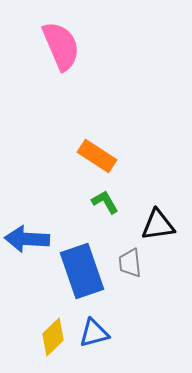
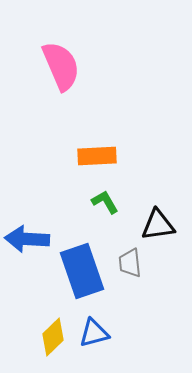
pink semicircle: moved 20 px down
orange rectangle: rotated 36 degrees counterclockwise
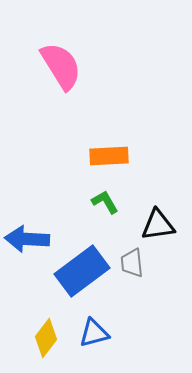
pink semicircle: rotated 9 degrees counterclockwise
orange rectangle: moved 12 px right
gray trapezoid: moved 2 px right
blue rectangle: rotated 72 degrees clockwise
yellow diamond: moved 7 px left, 1 px down; rotated 9 degrees counterclockwise
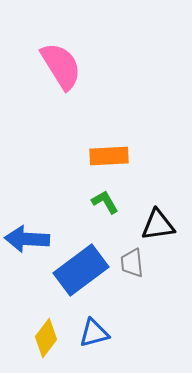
blue rectangle: moved 1 px left, 1 px up
